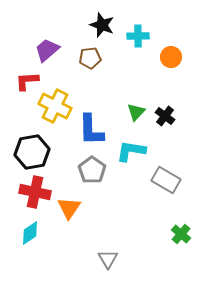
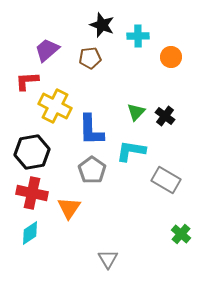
red cross: moved 3 px left, 1 px down
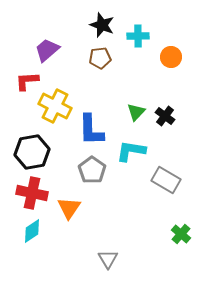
brown pentagon: moved 10 px right
cyan diamond: moved 2 px right, 2 px up
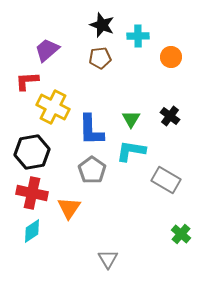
yellow cross: moved 2 px left, 1 px down
green triangle: moved 5 px left, 7 px down; rotated 12 degrees counterclockwise
black cross: moved 5 px right
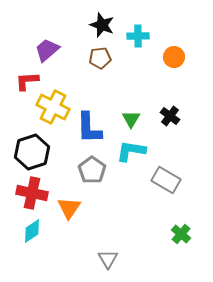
orange circle: moved 3 px right
blue L-shape: moved 2 px left, 2 px up
black hexagon: rotated 8 degrees counterclockwise
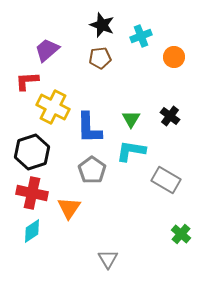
cyan cross: moved 3 px right; rotated 20 degrees counterclockwise
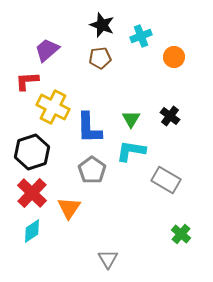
red cross: rotated 32 degrees clockwise
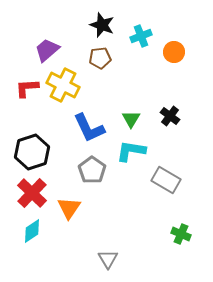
orange circle: moved 5 px up
red L-shape: moved 7 px down
yellow cross: moved 10 px right, 22 px up
blue L-shape: rotated 24 degrees counterclockwise
green cross: rotated 18 degrees counterclockwise
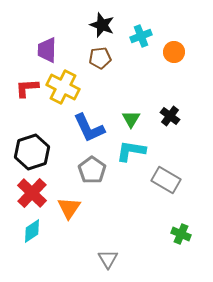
purple trapezoid: rotated 48 degrees counterclockwise
yellow cross: moved 2 px down
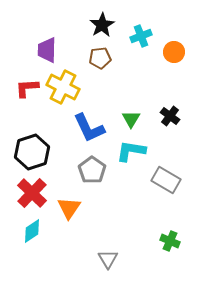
black star: rotated 20 degrees clockwise
green cross: moved 11 px left, 7 px down
